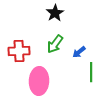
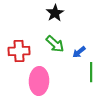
green arrow: rotated 84 degrees counterclockwise
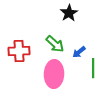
black star: moved 14 px right
green line: moved 2 px right, 4 px up
pink ellipse: moved 15 px right, 7 px up
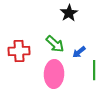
green line: moved 1 px right, 2 px down
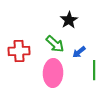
black star: moved 7 px down
pink ellipse: moved 1 px left, 1 px up
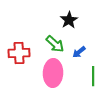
red cross: moved 2 px down
green line: moved 1 px left, 6 px down
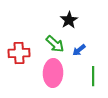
blue arrow: moved 2 px up
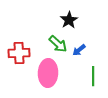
green arrow: moved 3 px right
pink ellipse: moved 5 px left
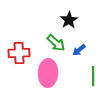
green arrow: moved 2 px left, 1 px up
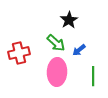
red cross: rotated 10 degrees counterclockwise
pink ellipse: moved 9 px right, 1 px up
